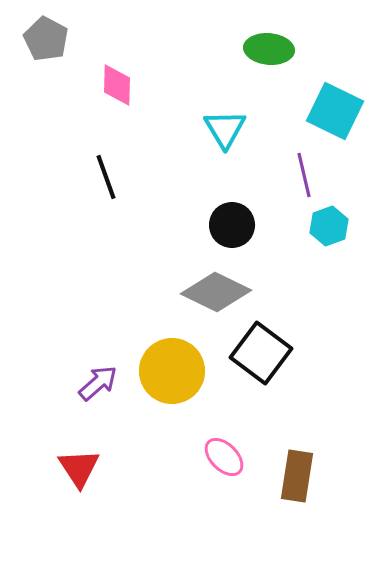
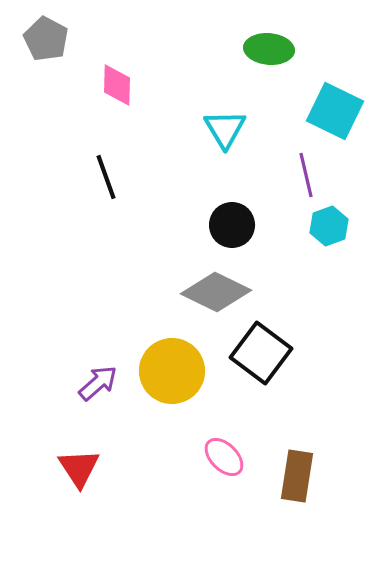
purple line: moved 2 px right
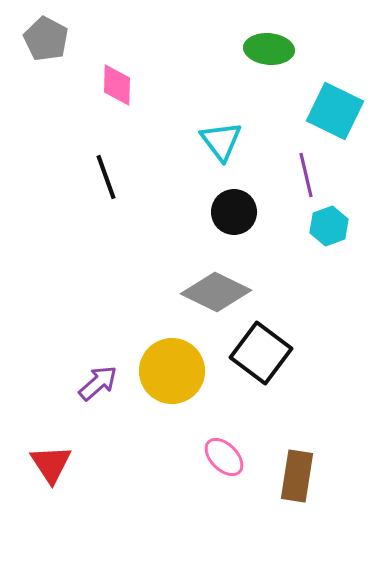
cyan triangle: moved 4 px left, 12 px down; rotated 6 degrees counterclockwise
black circle: moved 2 px right, 13 px up
red triangle: moved 28 px left, 4 px up
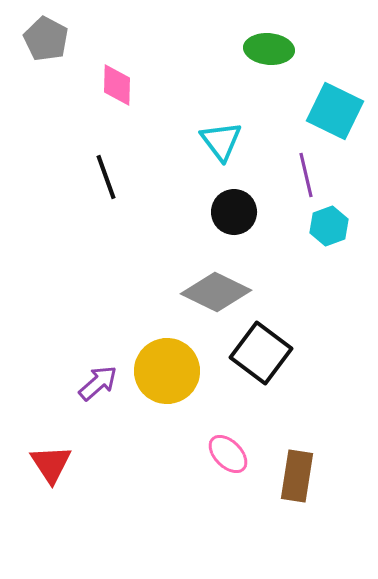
yellow circle: moved 5 px left
pink ellipse: moved 4 px right, 3 px up
